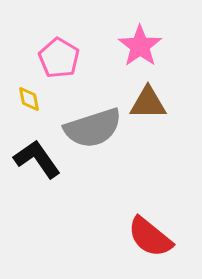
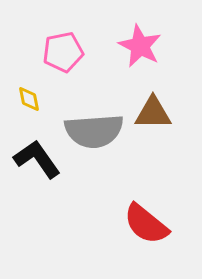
pink star: rotated 9 degrees counterclockwise
pink pentagon: moved 4 px right, 6 px up; rotated 30 degrees clockwise
brown triangle: moved 5 px right, 10 px down
gray semicircle: moved 1 px right, 3 px down; rotated 14 degrees clockwise
red semicircle: moved 4 px left, 13 px up
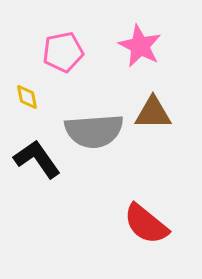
yellow diamond: moved 2 px left, 2 px up
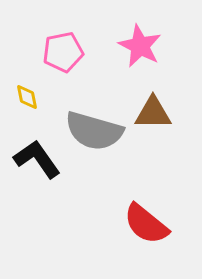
gray semicircle: rotated 20 degrees clockwise
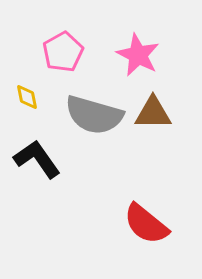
pink star: moved 2 px left, 9 px down
pink pentagon: rotated 18 degrees counterclockwise
gray semicircle: moved 16 px up
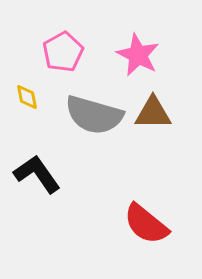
black L-shape: moved 15 px down
